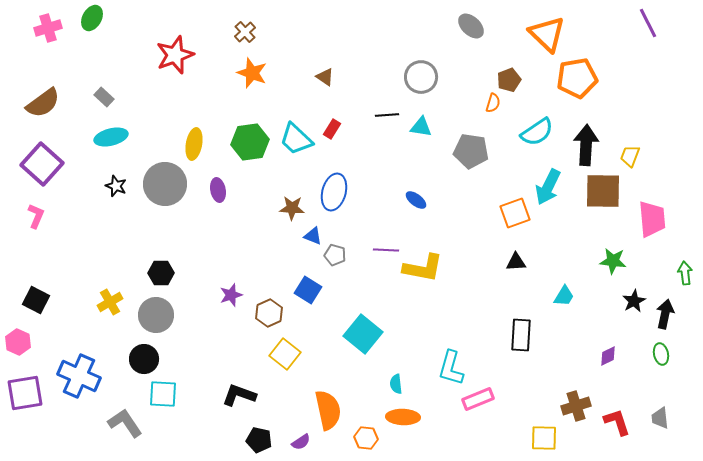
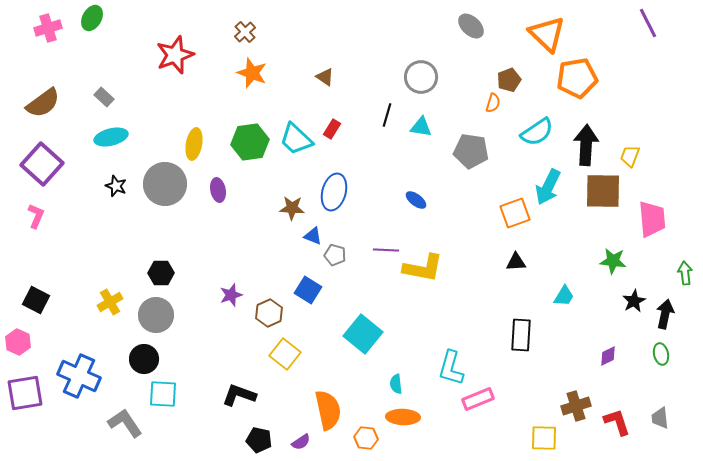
black line at (387, 115): rotated 70 degrees counterclockwise
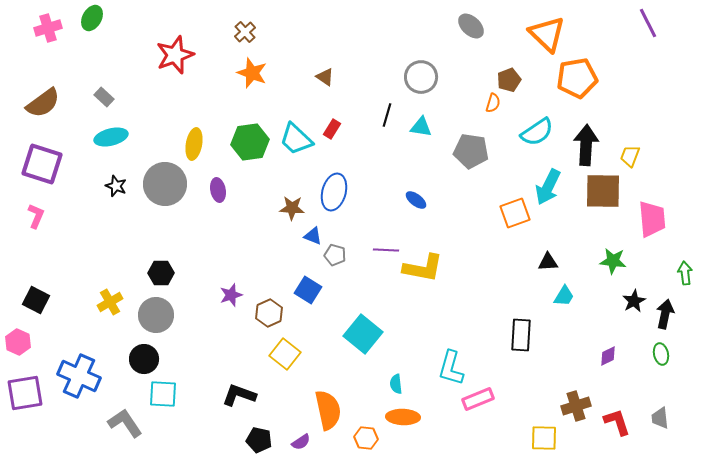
purple square at (42, 164): rotated 24 degrees counterclockwise
black triangle at (516, 262): moved 32 px right
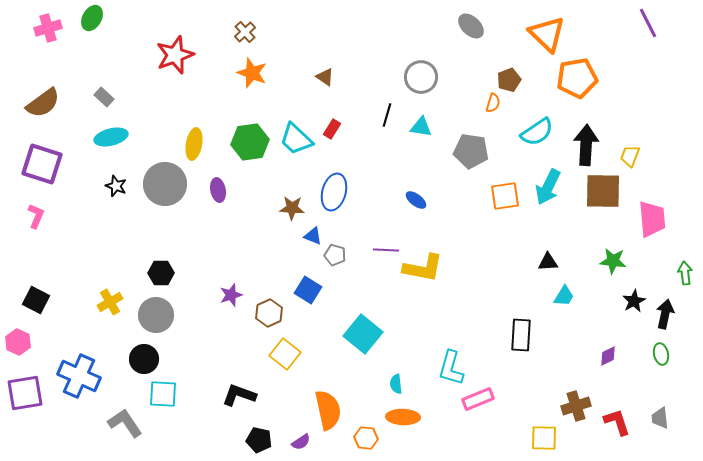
orange square at (515, 213): moved 10 px left, 17 px up; rotated 12 degrees clockwise
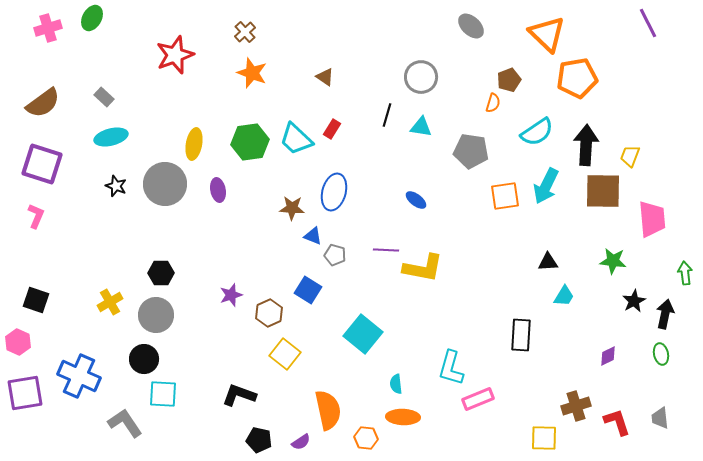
cyan arrow at (548, 187): moved 2 px left, 1 px up
black square at (36, 300): rotated 8 degrees counterclockwise
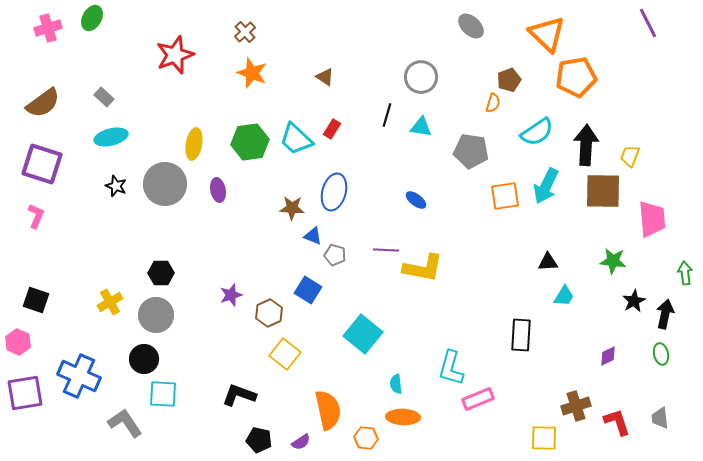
orange pentagon at (577, 78): moved 1 px left, 1 px up
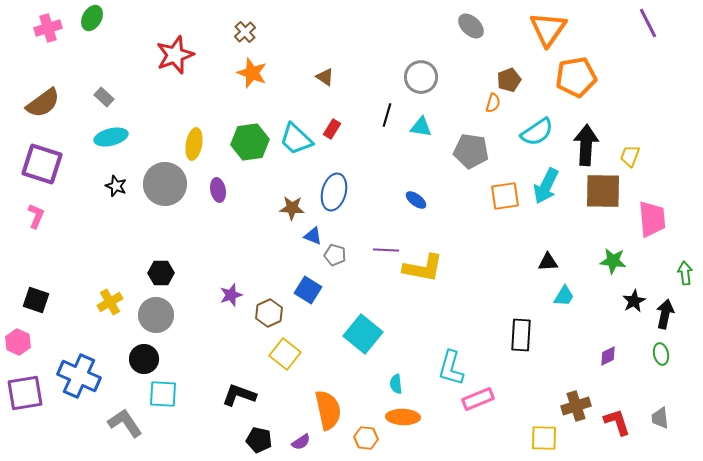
orange triangle at (547, 34): moved 1 px right, 5 px up; rotated 21 degrees clockwise
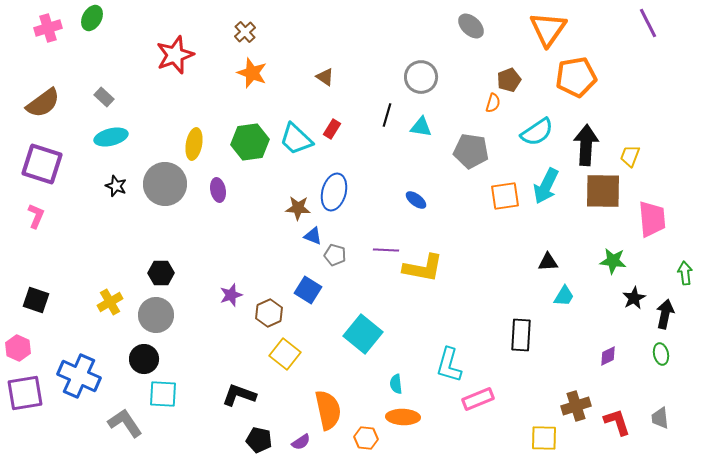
brown star at (292, 208): moved 6 px right
black star at (634, 301): moved 3 px up
pink hexagon at (18, 342): moved 6 px down
cyan L-shape at (451, 368): moved 2 px left, 3 px up
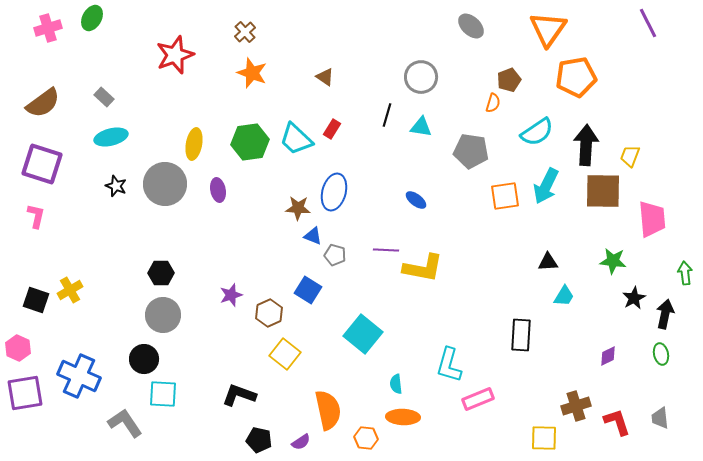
pink L-shape at (36, 216): rotated 10 degrees counterclockwise
yellow cross at (110, 302): moved 40 px left, 12 px up
gray circle at (156, 315): moved 7 px right
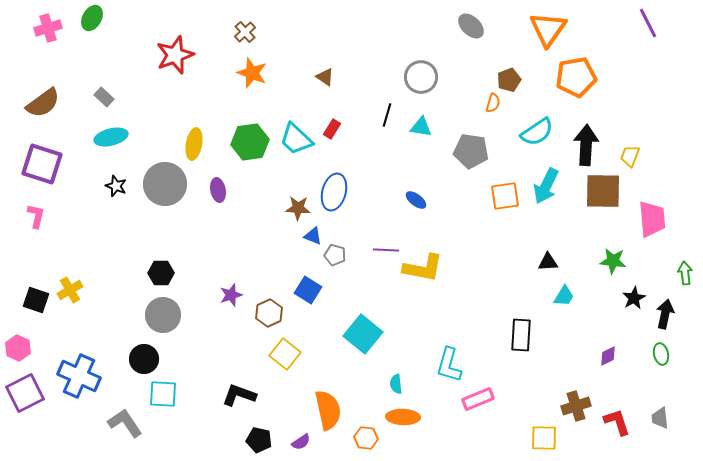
purple square at (25, 393): rotated 18 degrees counterclockwise
